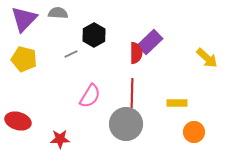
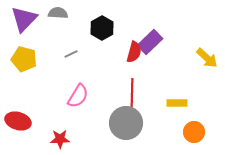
black hexagon: moved 8 px right, 7 px up
red semicircle: moved 2 px left, 1 px up; rotated 15 degrees clockwise
pink semicircle: moved 12 px left
gray circle: moved 1 px up
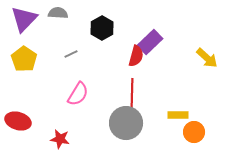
red semicircle: moved 2 px right, 4 px down
yellow pentagon: rotated 20 degrees clockwise
pink semicircle: moved 2 px up
yellow rectangle: moved 1 px right, 12 px down
red star: rotated 12 degrees clockwise
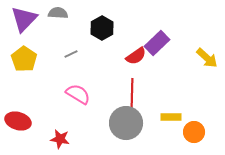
purple rectangle: moved 7 px right, 1 px down
red semicircle: rotated 40 degrees clockwise
pink semicircle: rotated 90 degrees counterclockwise
yellow rectangle: moved 7 px left, 2 px down
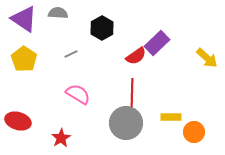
purple triangle: rotated 40 degrees counterclockwise
red star: moved 1 px right, 1 px up; rotated 30 degrees clockwise
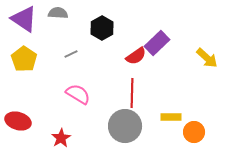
gray circle: moved 1 px left, 3 px down
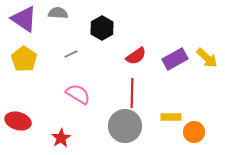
purple rectangle: moved 18 px right, 16 px down; rotated 15 degrees clockwise
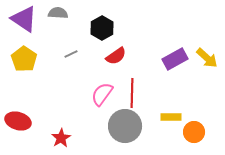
red semicircle: moved 20 px left
pink semicircle: moved 24 px right; rotated 85 degrees counterclockwise
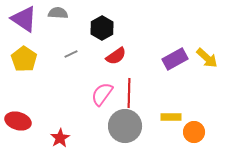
red line: moved 3 px left
red star: moved 1 px left
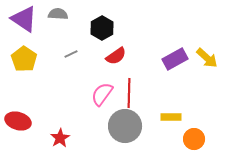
gray semicircle: moved 1 px down
orange circle: moved 7 px down
